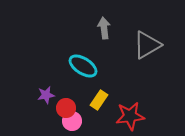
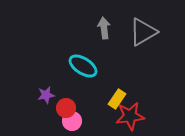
gray triangle: moved 4 px left, 13 px up
yellow rectangle: moved 18 px right, 1 px up
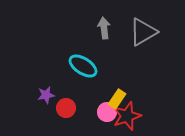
red star: moved 3 px left; rotated 12 degrees counterclockwise
pink circle: moved 35 px right, 9 px up
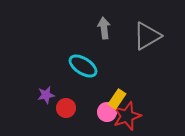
gray triangle: moved 4 px right, 4 px down
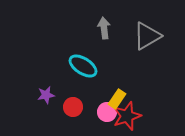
red circle: moved 7 px right, 1 px up
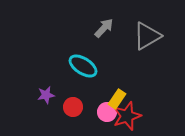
gray arrow: rotated 50 degrees clockwise
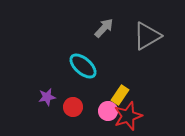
cyan ellipse: rotated 8 degrees clockwise
purple star: moved 1 px right, 2 px down
yellow rectangle: moved 3 px right, 4 px up
pink circle: moved 1 px right, 1 px up
red star: moved 1 px right
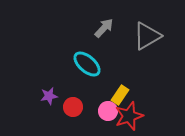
cyan ellipse: moved 4 px right, 2 px up
purple star: moved 2 px right, 1 px up
red star: moved 1 px right
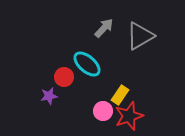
gray triangle: moved 7 px left
red circle: moved 9 px left, 30 px up
pink circle: moved 5 px left
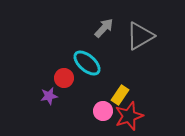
cyan ellipse: moved 1 px up
red circle: moved 1 px down
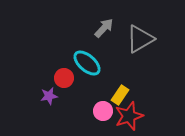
gray triangle: moved 3 px down
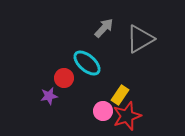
red star: moved 2 px left
